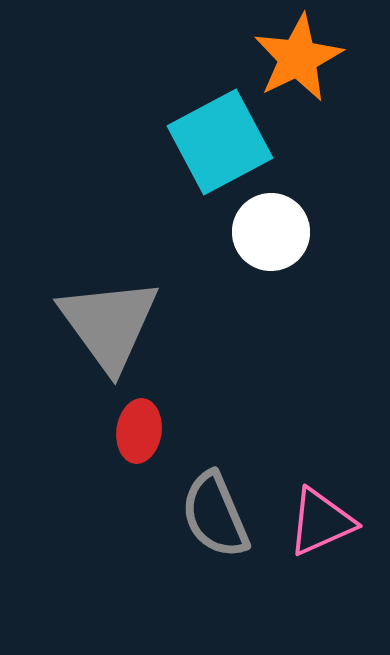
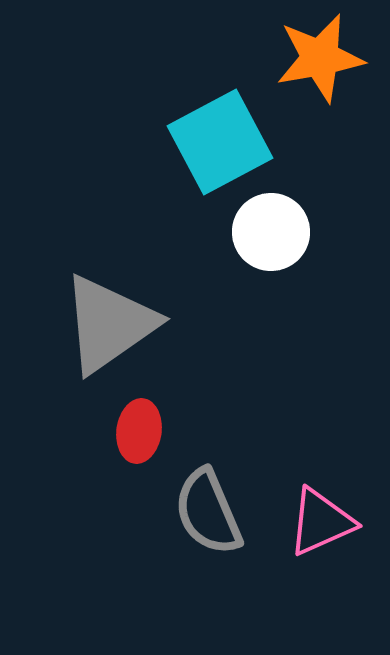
orange star: moved 22 px right; rotated 16 degrees clockwise
gray triangle: rotated 31 degrees clockwise
gray semicircle: moved 7 px left, 3 px up
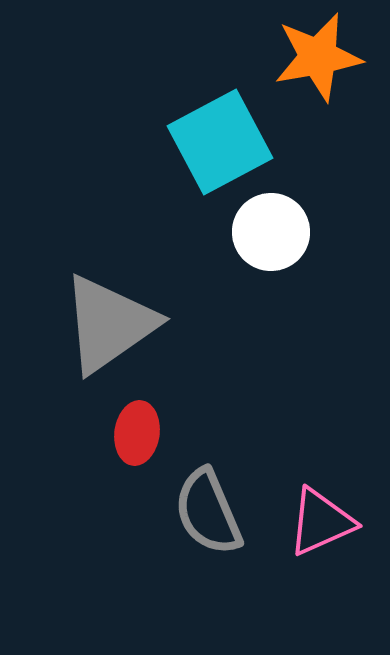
orange star: moved 2 px left, 1 px up
red ellipse: moved 2 px left, 2 px down
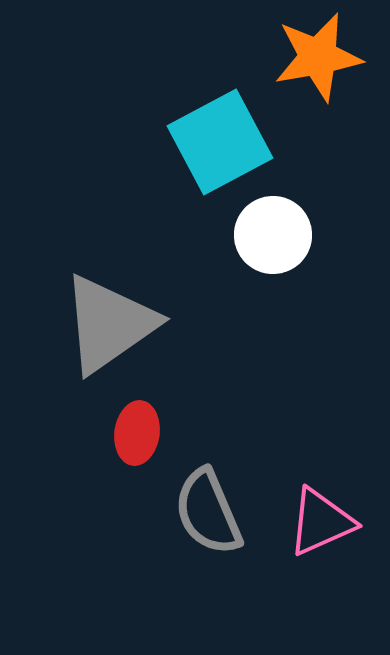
white circle: moved 2 px right, 3 px down
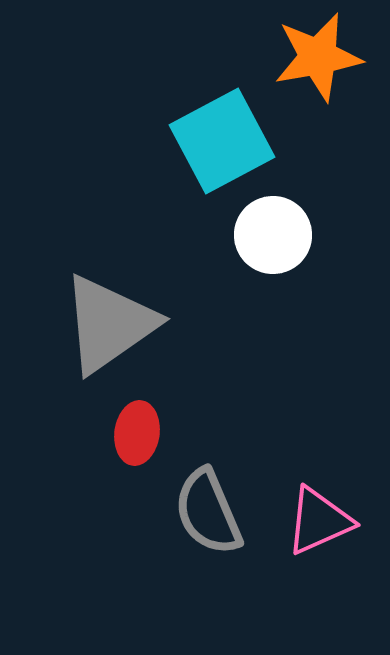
cyan square: moved 2 px right, 1 px up
pink triangle: moved 2 px left, 1 px up
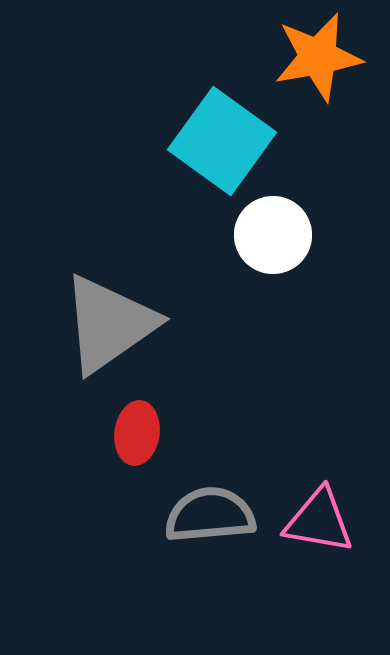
cyan square: rotated 26 degrees counterclockwise
gray semicircle: moved 2 px right, 3 px down; rotated 108 degrees clockwise
pink triangle: rotated 34 degrees clockwise
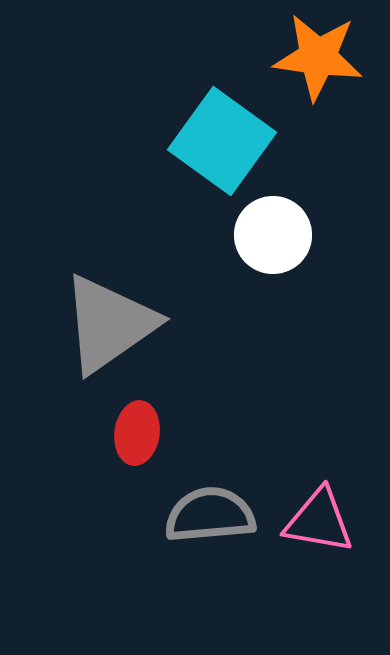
orange star: rotated 18 degrees clockwise
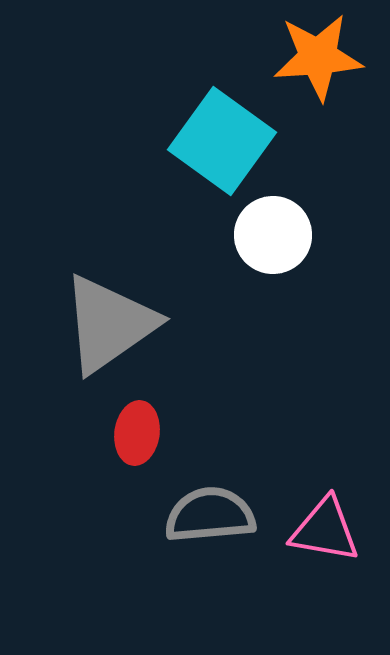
orange star: rotated 12 degrees counterclockwise
pink triangle: moved 6 px right, 9 px down
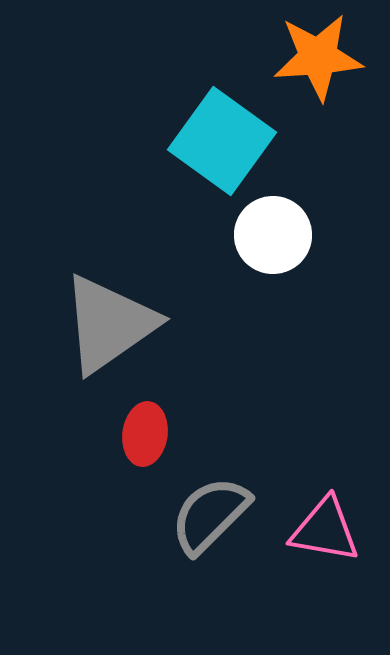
red ellipse: moved 8 px right, 1 px down
gray semicircle: rotated 40 degrees counterclockwise
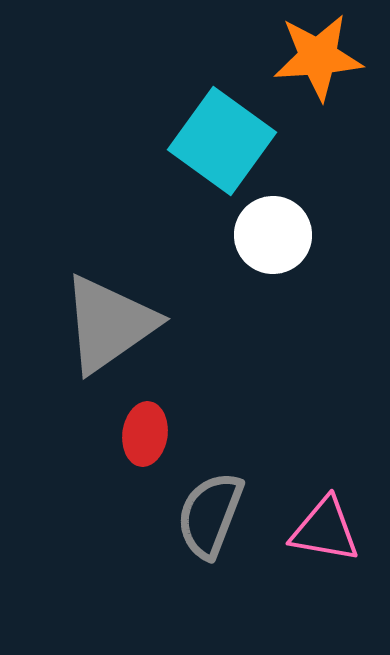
gray semicircle: rotated 24 degrees counterclockwise
